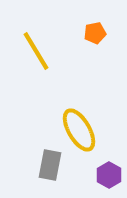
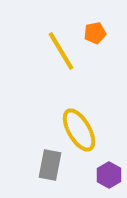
yellow line: moved 25 px right
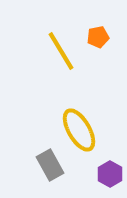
orange pentagon: moved 3 px right, 4 px down
gray rectangle: rotated 40 degrees counterclockwise
purple hexagon: moved 1 px right, 1 px up
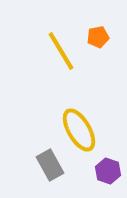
purple hexagon: moved 2 px left, 3 px up; rotated 10 degrees counterclockwise
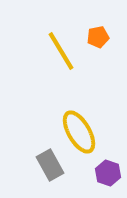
yellow ellipse: moved 2 px down
purple hexagon: moved 2 px down
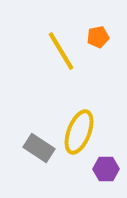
yellow ellipse: rotated 51 degrees clockwise
gray rectangle: moved 11 px left, 17 px up; rotated 28 degrees counterclockwise
purple hexagon: moved 2 px left, 4 px up; rotated 20 degrees counterclockwise
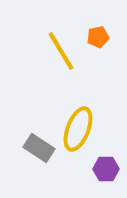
yellow ellipse: moved 1 px left, 3 px up
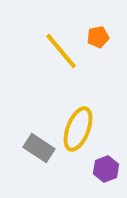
yellow line: rotated 9 degrees counterclockwise
purple hexagon: rotated 20 degrees counterclockwise
